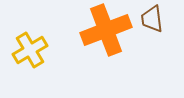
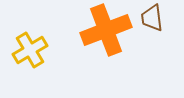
brown trapezoid: moved 1 px up
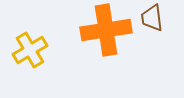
orange cross: rotated 12 degrees clockwise
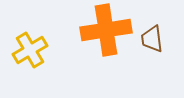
brown trapezoid: moved 21 px down
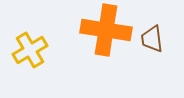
orange cross: rotated 18 degrees clockwise
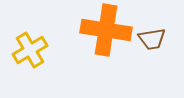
brown trapezoid: rotated 92 degrees counterclockwise
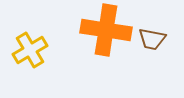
brown trapezoid: rotated 20 degrees clockwise
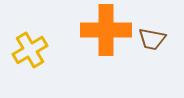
orange cross: rotated 9 degrees counterclockwise
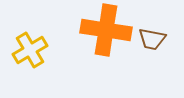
orange cross: rotated 9 degrees clockwise
